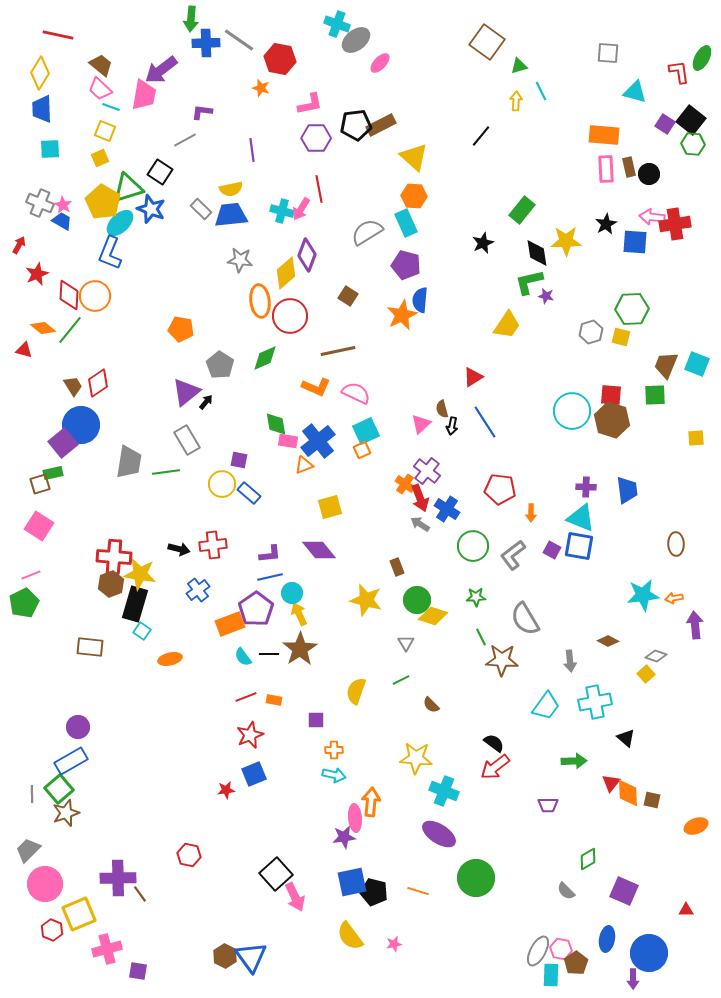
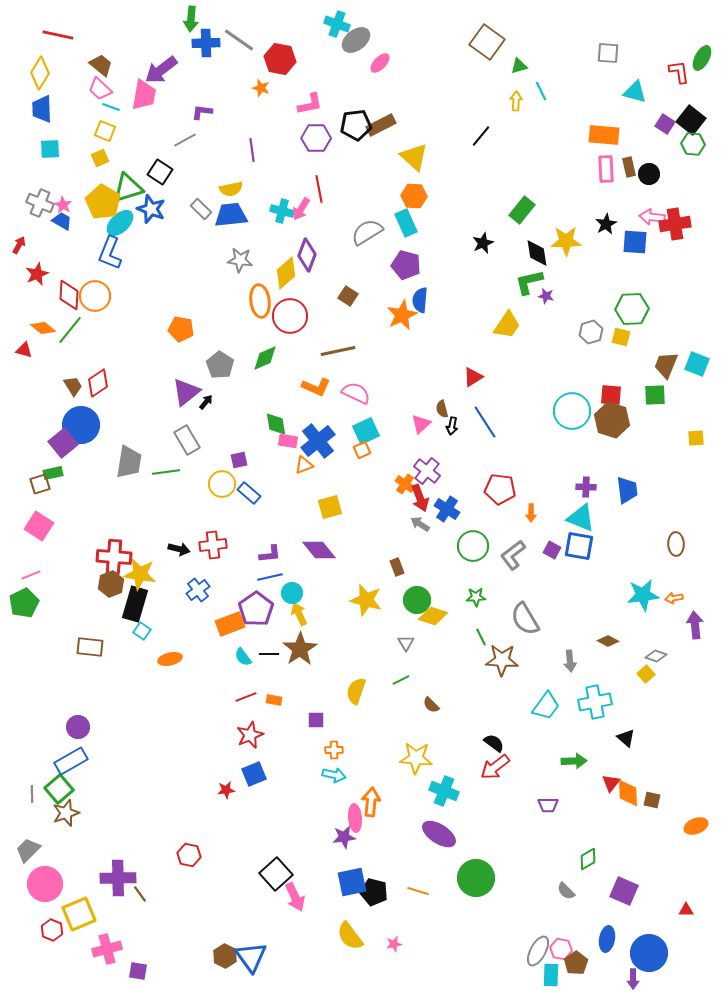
purple square at (239, 460): rotated 24 degrees counterclockwise
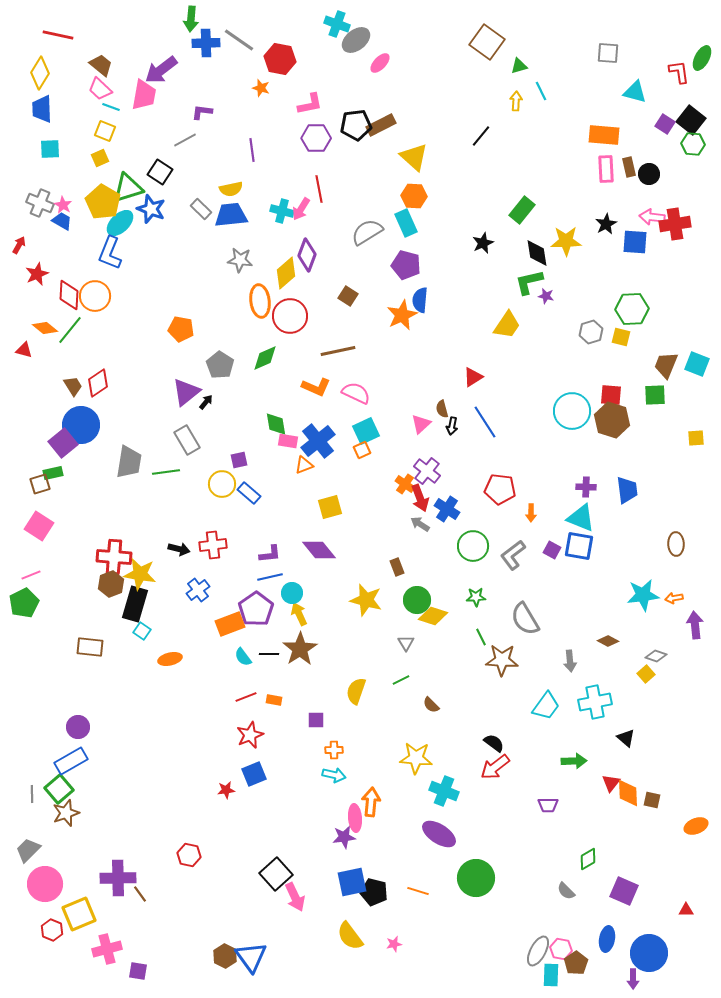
orange diamond at (43, 328): moved 2 px right
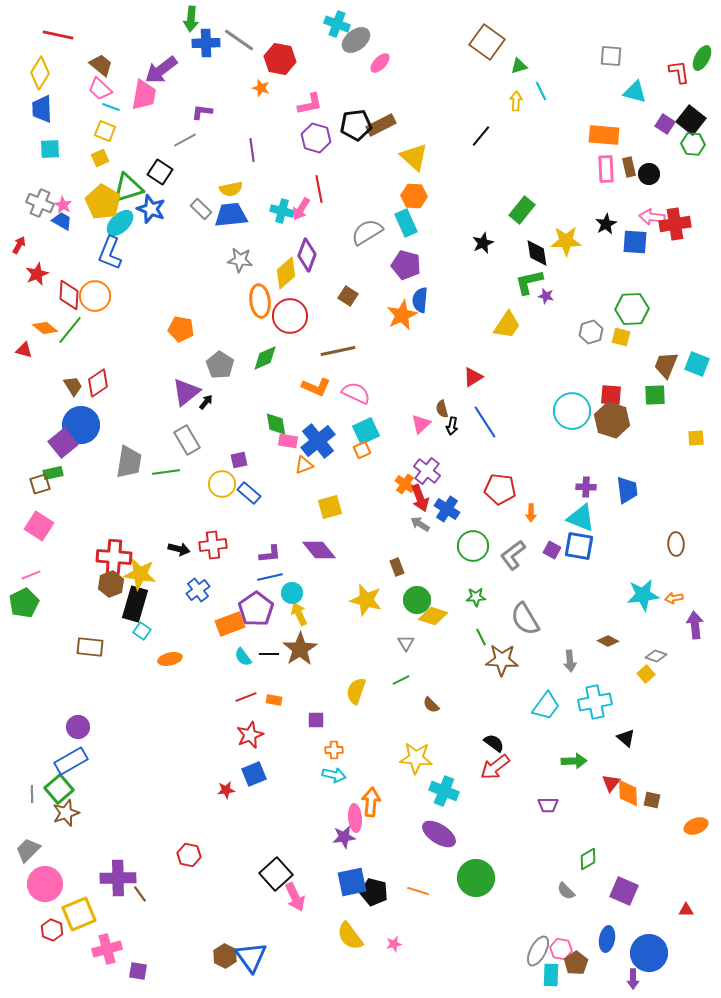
gray square at (608, 53): moved 3 px right, 3 px down
purple hexagon at (316, 138): rotated 16 degrees clockwise
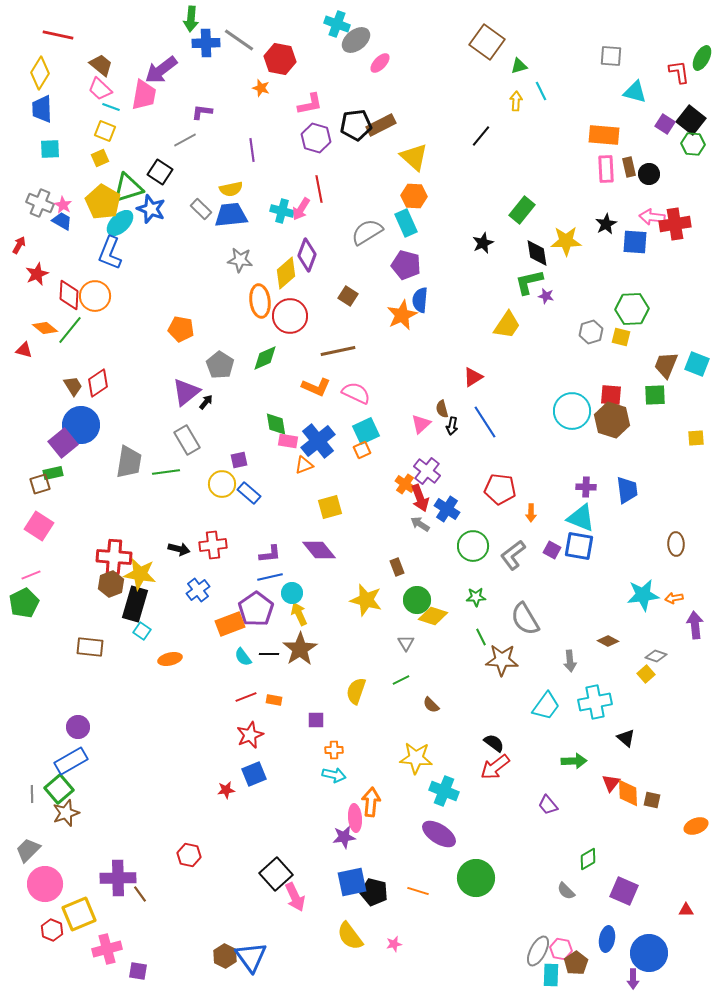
purple trapezoid at (548, 805): rotated 50 degrees clockwise
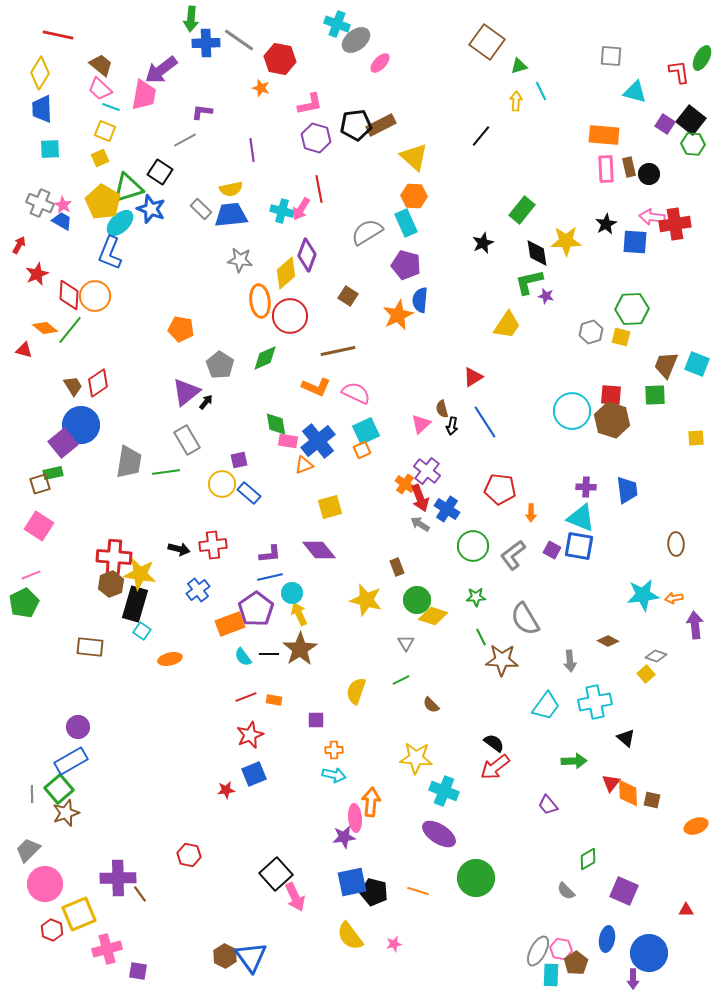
orange star at (402, 315): moved 4 px left
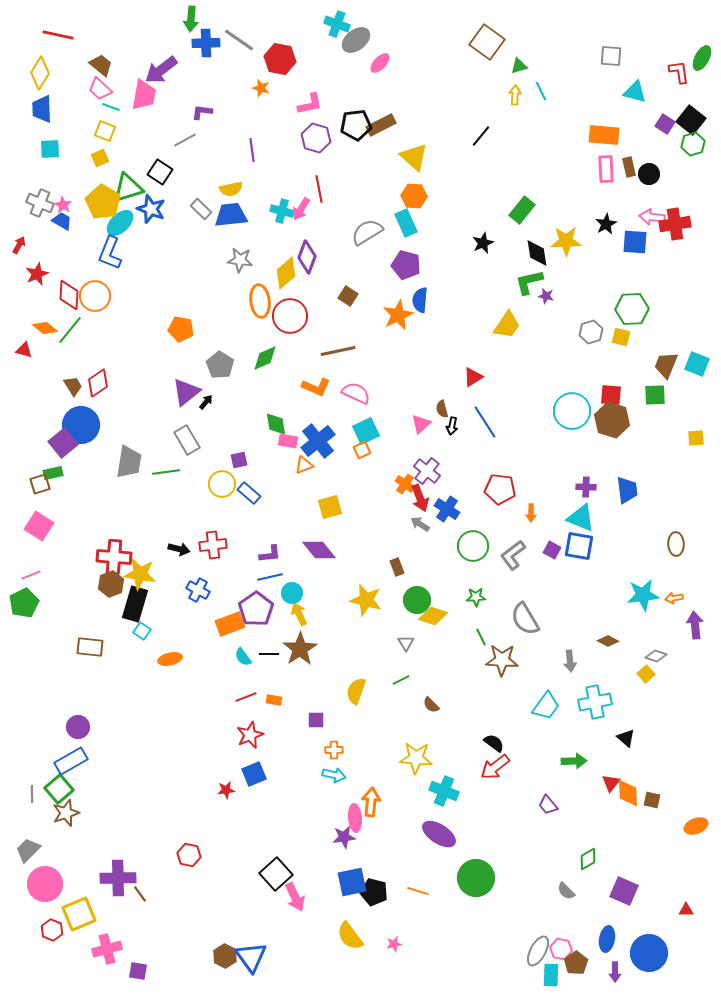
yellow arrow at (516, 101): moved 1 px left, 6 px up
green hexagon at (693, 144): rotated 20 degrees counterclockwise
purple diamond at (307, 255): moved 2 px down
blue cross at (198, 590): rotated 25 degrees counterclockwise
purple arrow at (633, 979): moved 18 px left, 7 px up
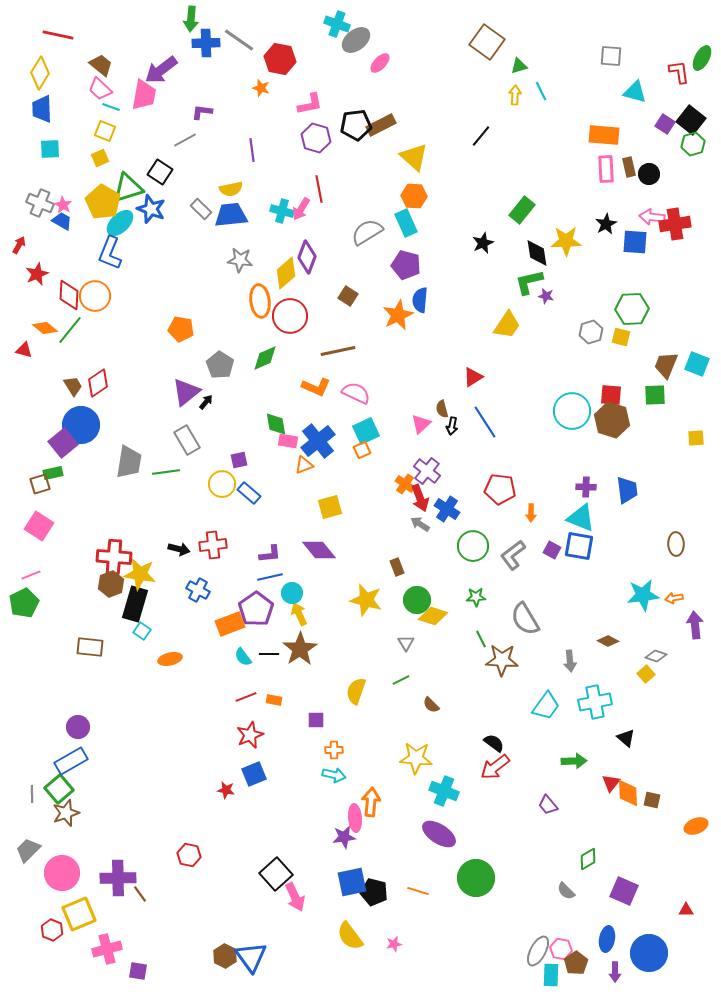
green line at (481, 637): moved 2 px down
red star at (226, 790): rotated 18 degrees clockwise
pink circle at (45, 884): moved 17 px right, 11 px up
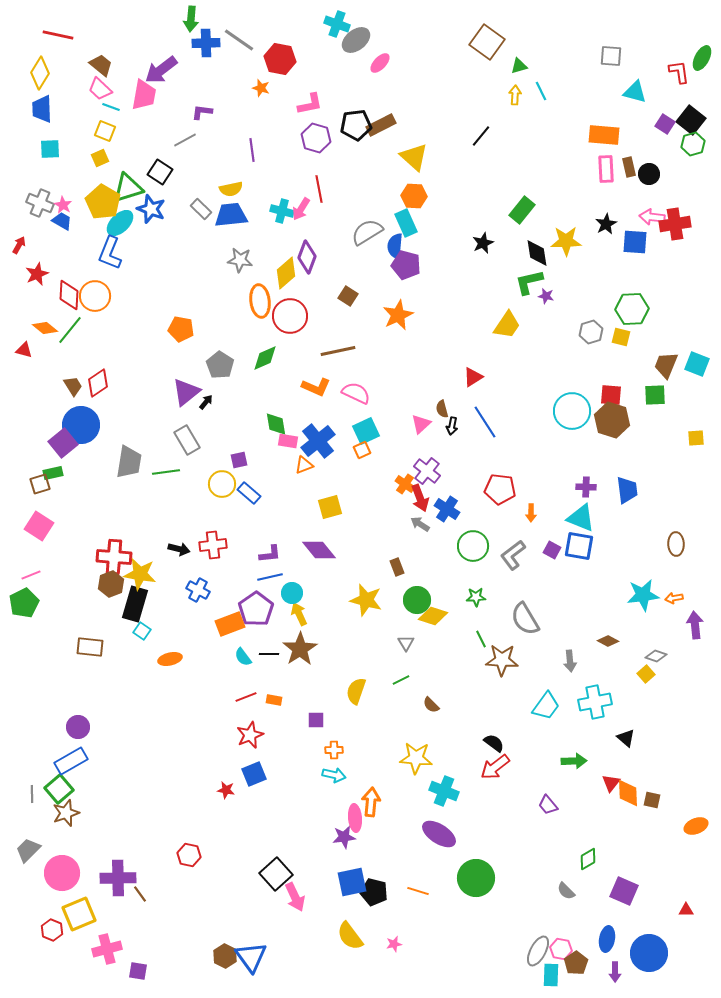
blue semicircle at (420, 300): moved 25 px left, 54 px up
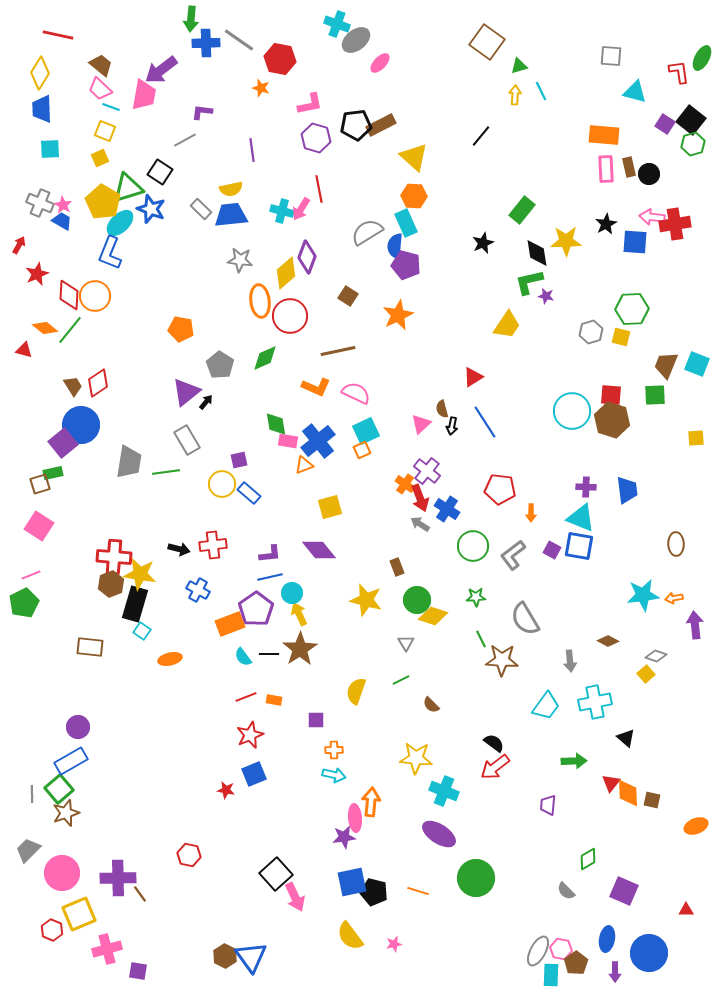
purple trapezoid at (548, 805): rotated 45 degrees clockwise
